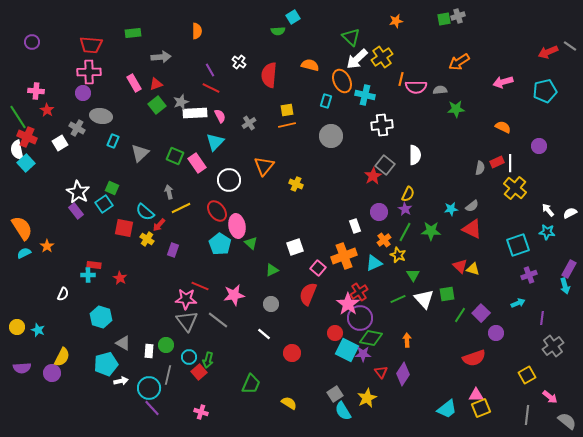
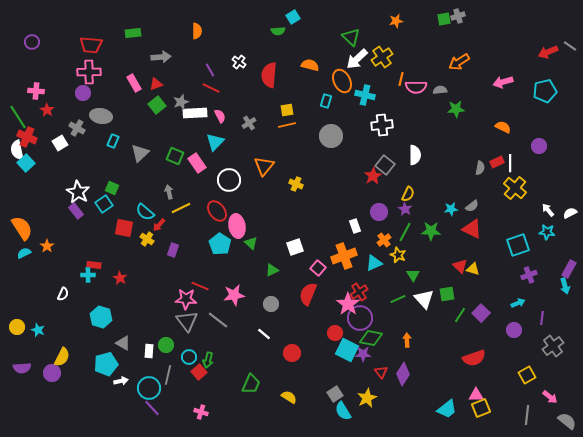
purple circle at (496, 333): moved 18 px right, 3 px up
yellow semicircle at (289, 403): moved 6 px up
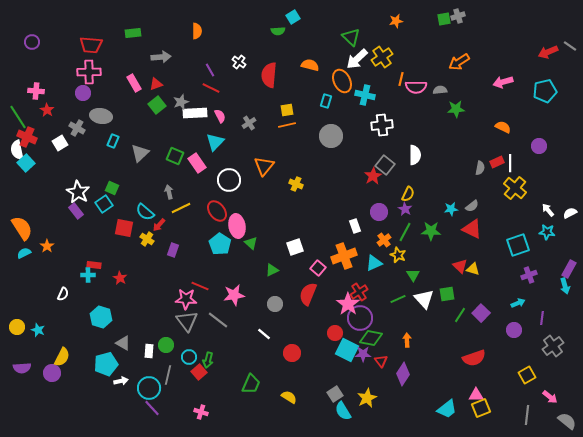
gray circle at (271, 304): moved 4 px right
red triangle at (381, 372): moved 11 px up
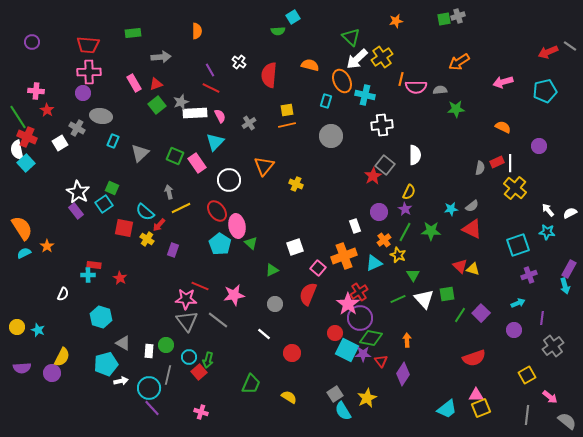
red trapezoid at (91, 45): moved 3 px left
yellow semicircle at (408, 194): moved 1 px right, 2 px up
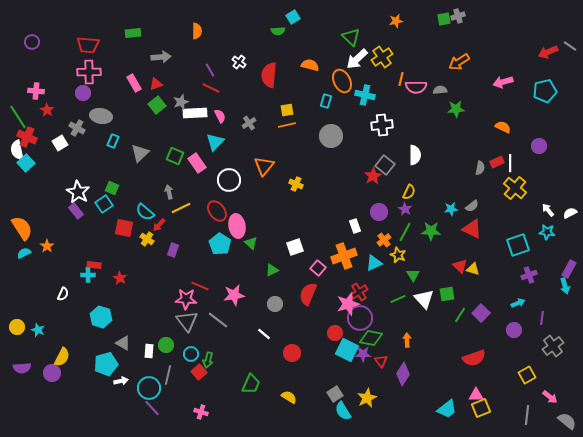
pink star at (348, 304): rotated 20 degrees clockwise
cyan circle at (189, 357): moved 2 px right, 3 px up
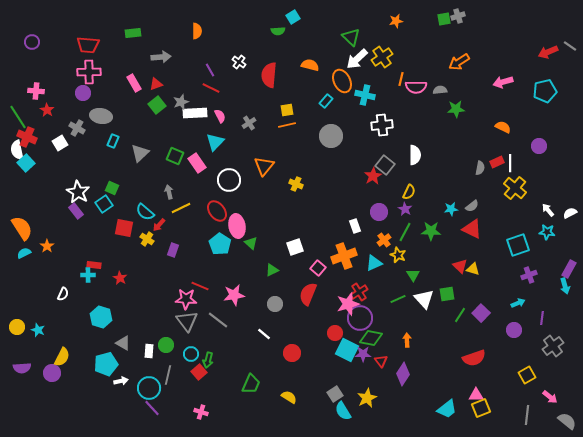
cyan rectangle at (326, 101): rotated 24 degrees clockwise
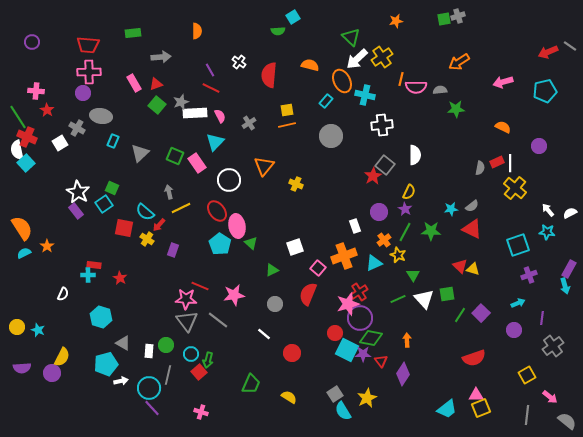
green square at (157, 105): rotated 12 degrees counterclockwise
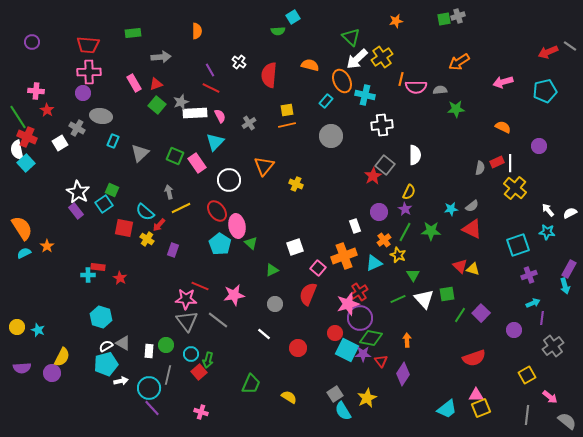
green square at (112, 188): moved 2 px down
red rectangle at (94, 265): moved 4 px right, 2 px down
white semicircle at (63, 294): moved 43 px right, 52 px down; rotated 144 degrees counterclockwise
cyan arrow at (518, 303): moved 15 px right
red circle at (292, 353): moved 6 px right, 5 px up
